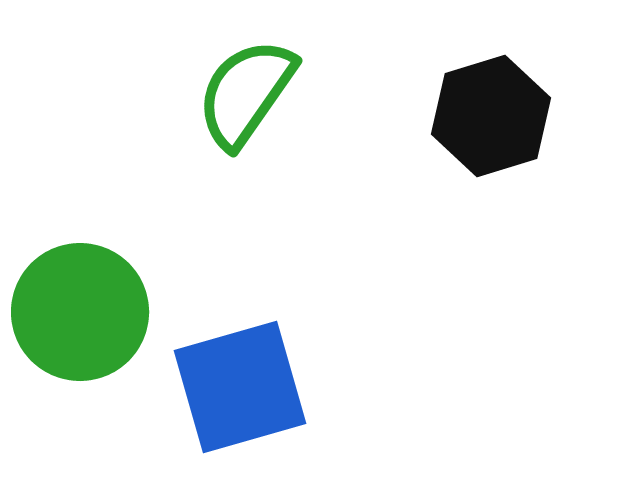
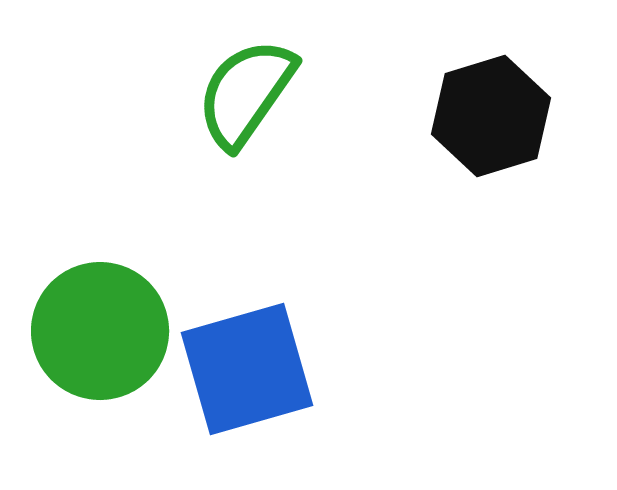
green circle: moved 20 px right, 19 px down
blue square: moved 7 px right, 18 px up
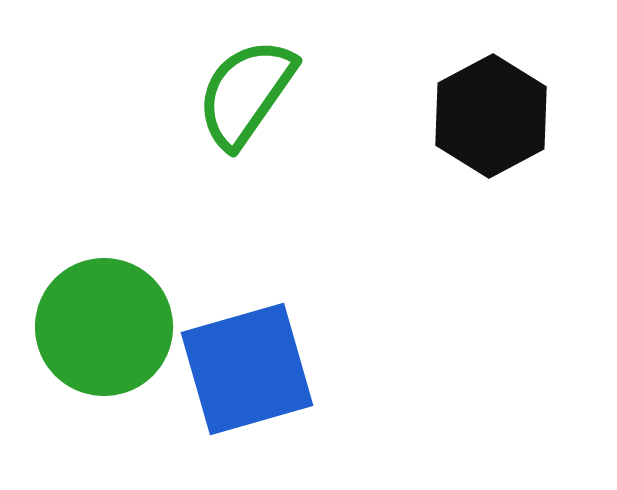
black hexagon: rotated 11 degrees counterclockwise
green circle: moved 4 px right, 4 px up
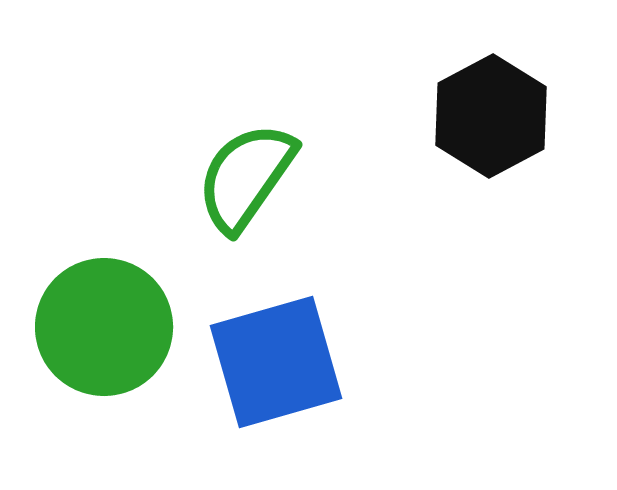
green semicircle: moved 84 px down
blue square: moved 29 px right, 7 px up
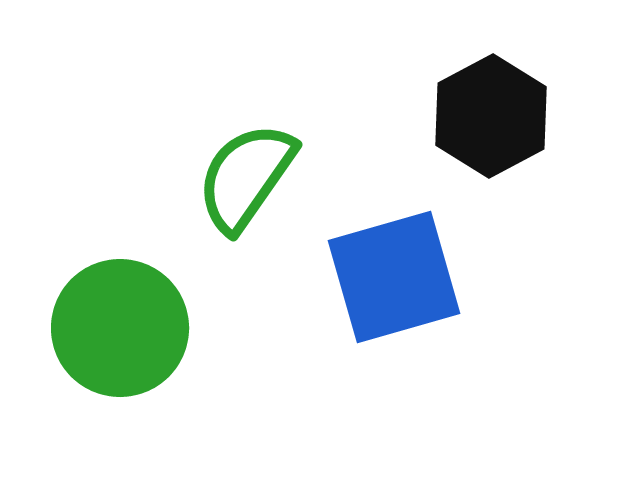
green circle: moved 16 px right, 1 px down
blue square: moved 118 px right, 85 px up
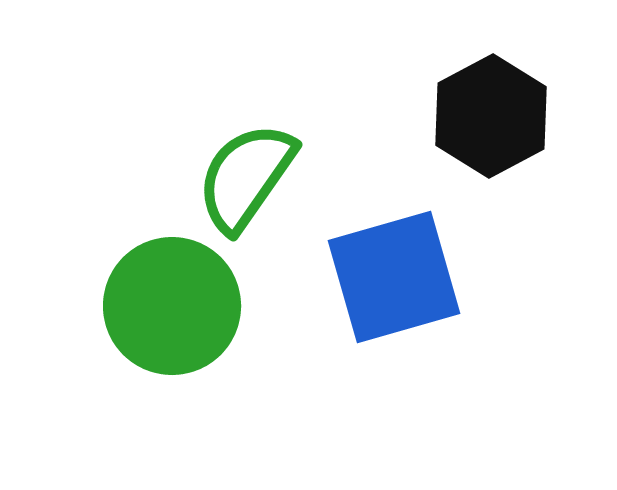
green circle: moved 52 px right, 22 px up
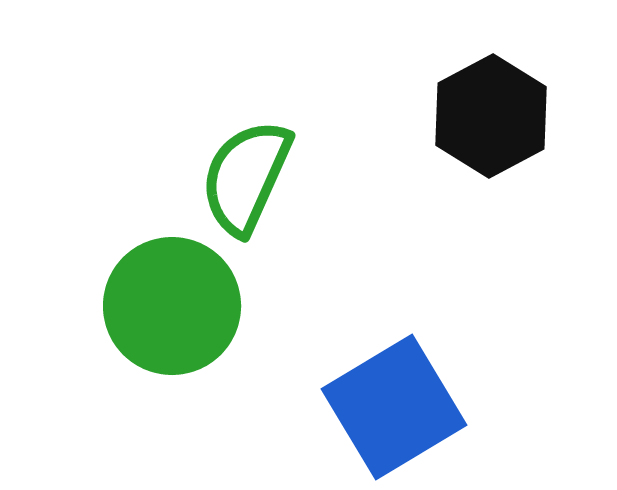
green semicircle: rotated 11 degrees counterclockwise
blue square: moved 130 px down; rotated 15 degrees counterclockwise
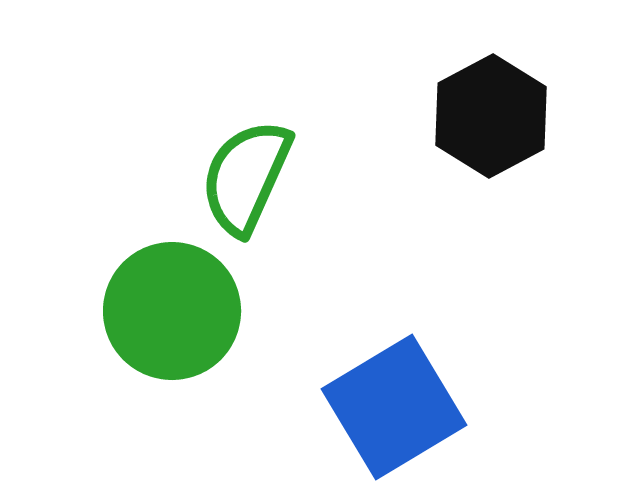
green circle: moved 5 px down
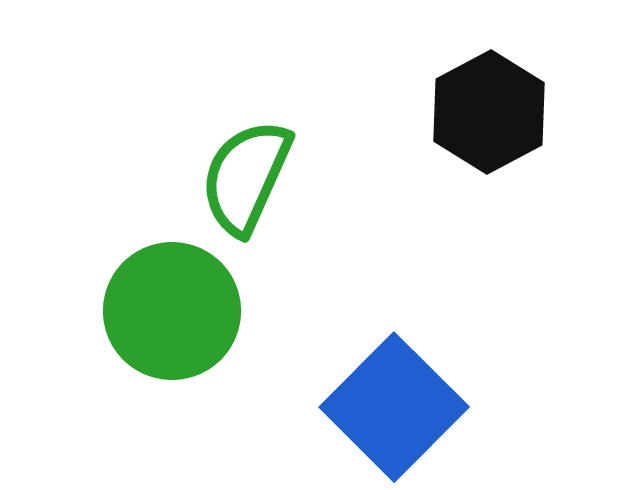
black hexagon: moved 2 px left, 4 px up
blue square: rotated 14 degrees counterclockwise
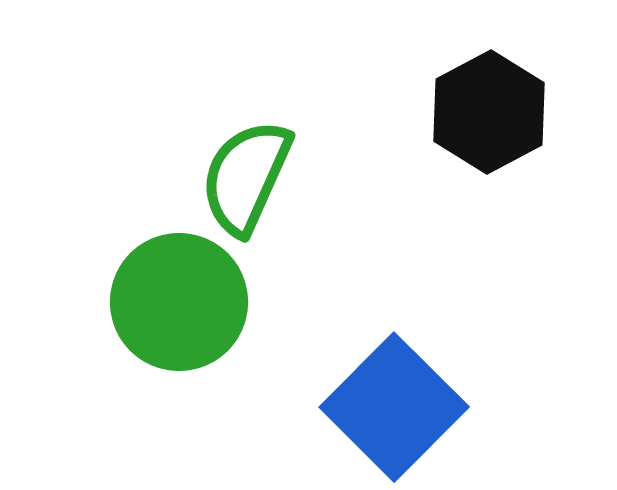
green circle: moved 7 px right, 9 px up
